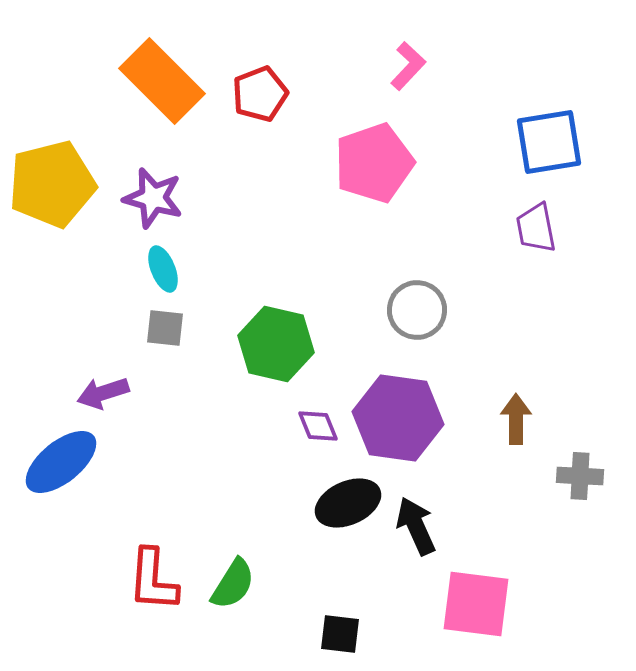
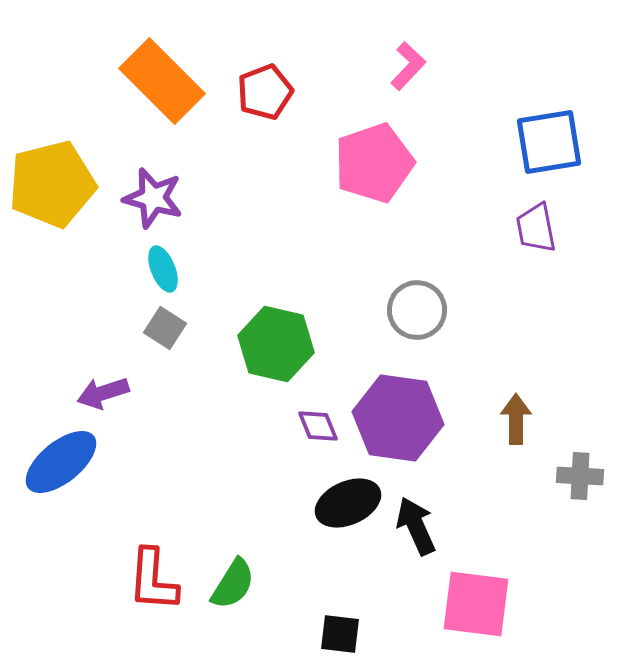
red pentagon: moved 5 px right, 2 px up
gray square: rotated 27 degrees clockwise
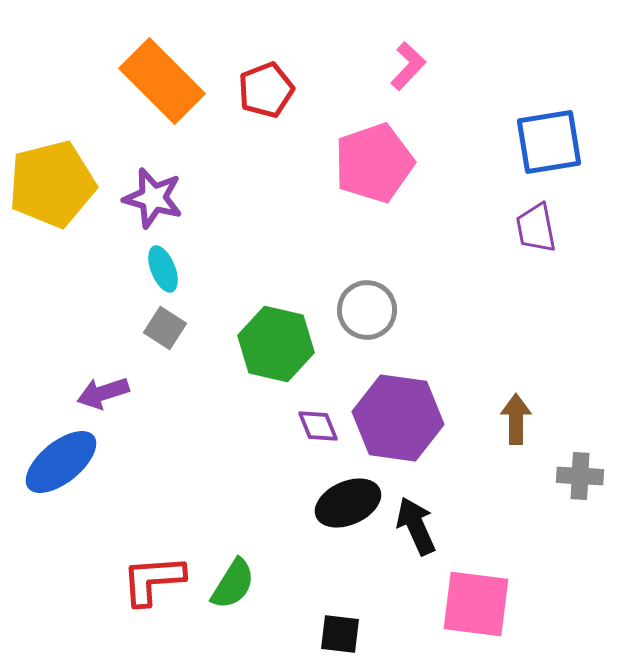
red pentagon: moved 1 px right, 2 px up
gray circle: moved 50 px left
red L-shape: rotated 82 degrees clockwise
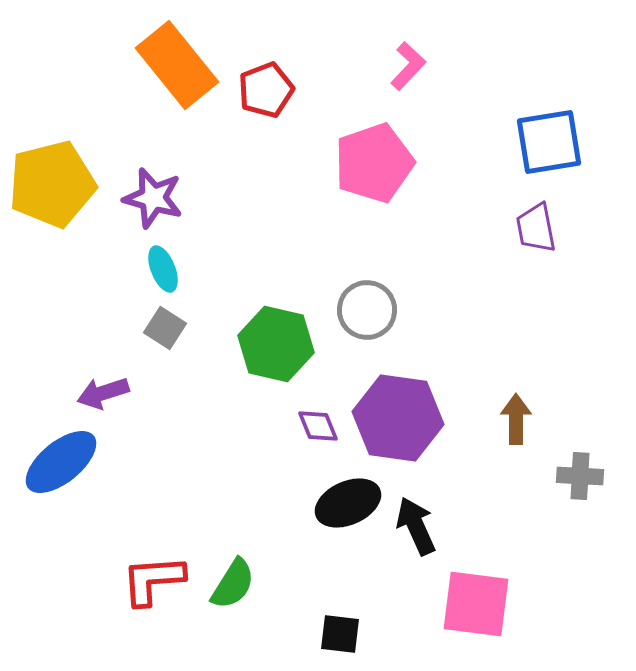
orange rectangle: moved 15 px right, 16 px up; rotated 6 degrees clockwise
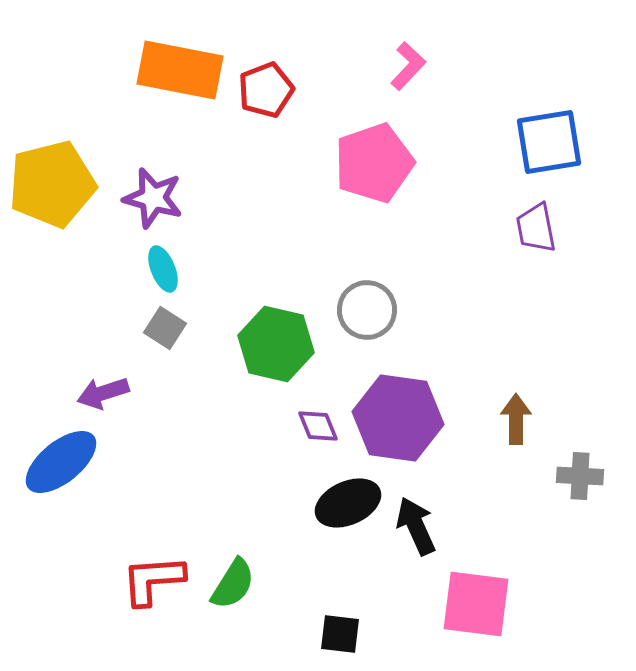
orange rectangle: moved 3 px right, 5 px down; rotated 40 degrees counterclockwise
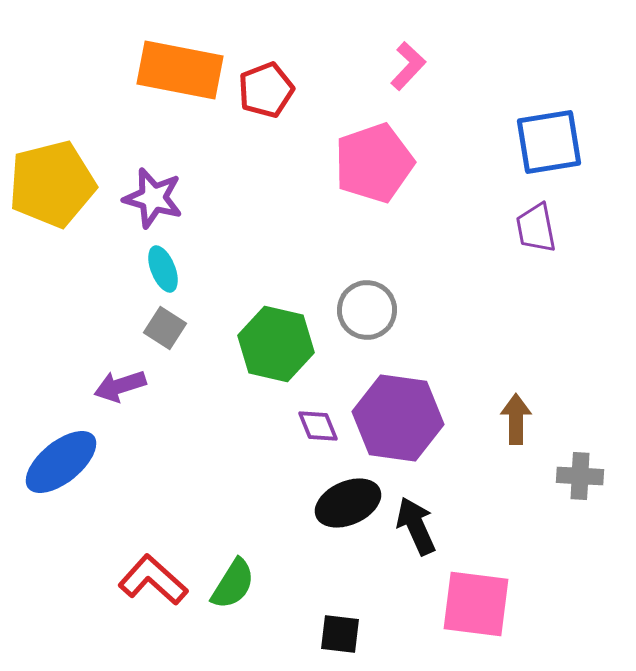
purple arrow: moved 17 px right, 7 px up
red L-shape: rotated 46 degrees clockwise
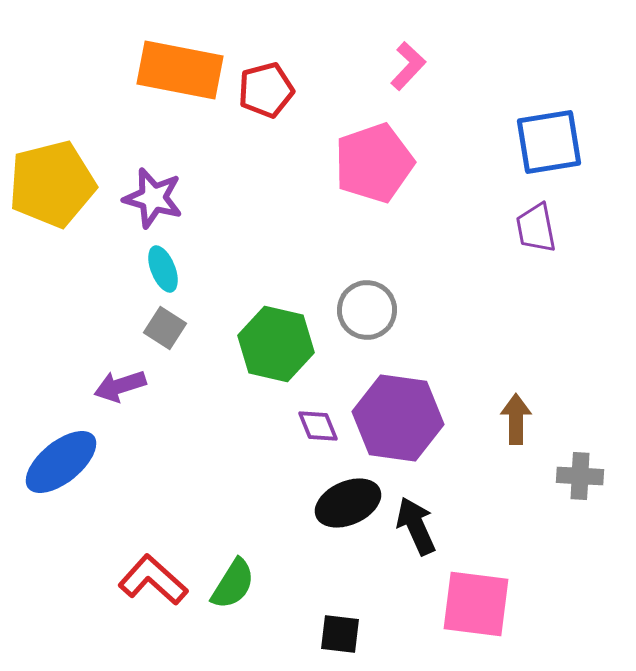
red pentagon: rotated 6 degrees clockwise
